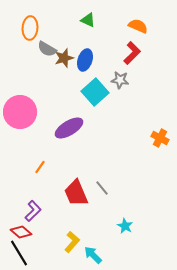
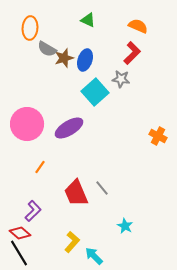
gray star: moved 1 px right, 1 px up
pink circle: moved 7 px right, 12 px down
orange cross: moved 2 px left, 2 px up
red diamond: moved 1 px left, 1 px down
cyan arrow: moved 1 px right, 1 px down
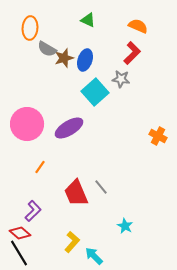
gray line: moved 1 px left, 1 px up
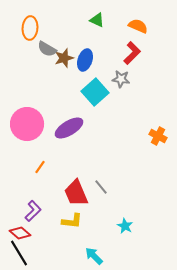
green triangle: moved 9 px right
yellow L-shape: moved 21 px up; rotated 55 degrees clockwise
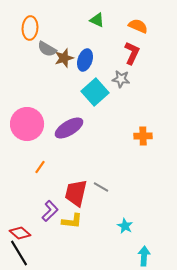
red L-shape: rotated 20 degrees counterclockwise
orange cross: moved 15 px left; rotated 30 degrees counterclockwise
gray line: rotated 21 degrees counterclockwise
red trapezoid: rotated 36 degrees clockwise
purple L-shape: moved 17 px right
cyan arrow: moved 50 px right; rotated 48 degrees clockwise
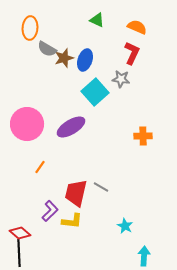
orange semicircle: moved 1 px left, 1 px down
purple ellipse: moved 2 px right, 1 px up
black line: rotated 28 degrees clockwise
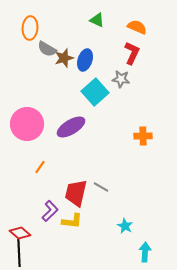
cyan arrow: moved 1 px right, 4 px up
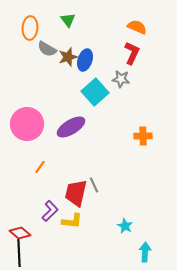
green triangle: moved 29 px left; rotated 28 degrees clockwise
brown star: moved 4 px right, 1 px up
gray line: moved 7 px left, 2 px up; rotated 35 degrees clockwise
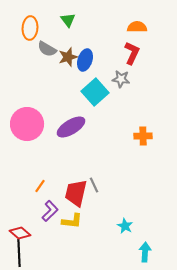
orange semicircle: rotated 24 degrees counterclockwise
orange line: moved 19 px down
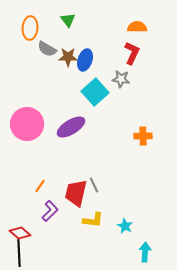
brown star: rotated 18 degrees clockwise
yellow L-shape: moved 21 px right, 1 px up
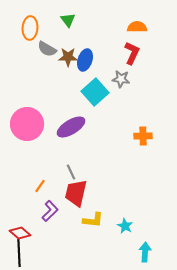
gray line: moved 23 px left, 13 px up
